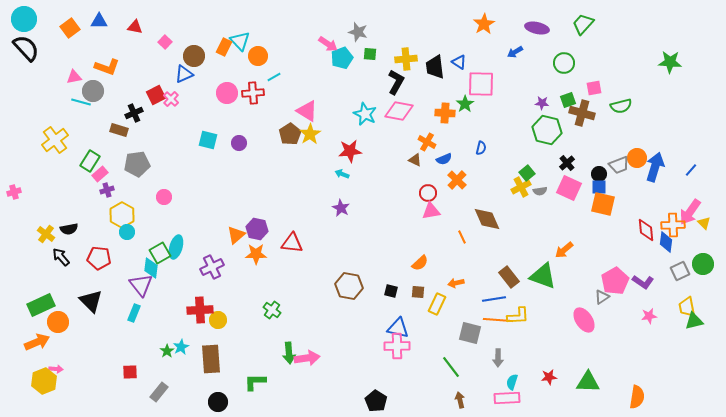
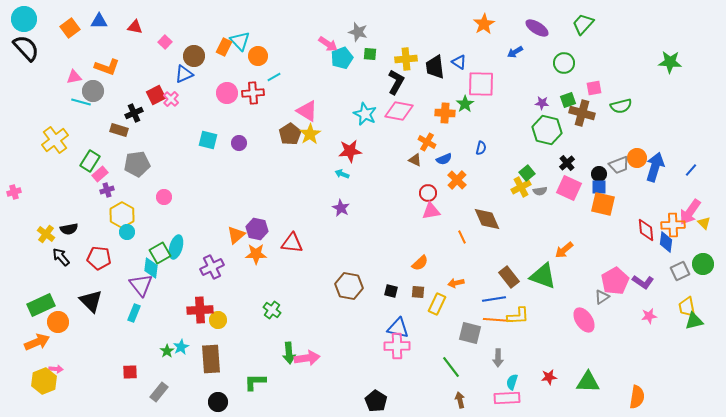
purple ellipse at (537, 28): rotated 20 degrees clockwise
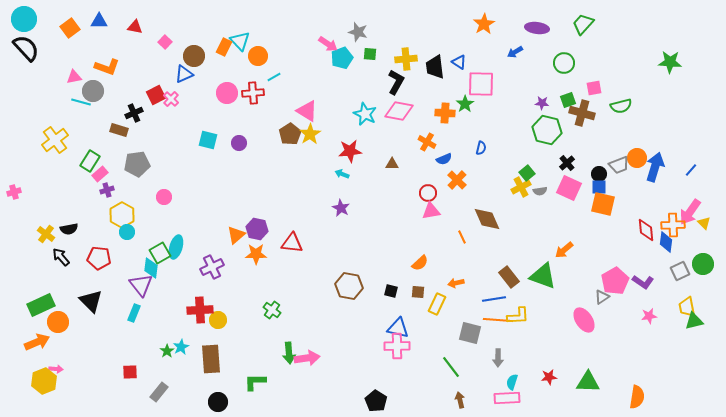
purple ellipse at (537, 28): rotated 25 degrees counterclockwise
brown triangle at (415, 160): moved 23 px left, 4 px down; rotated 24 degrees counterclockwise
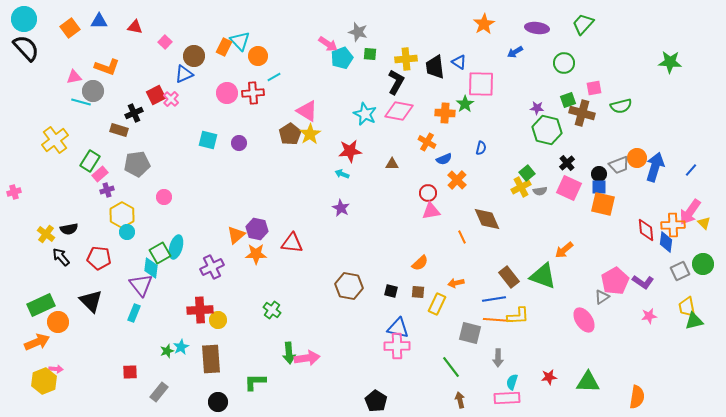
purple star at (542, 103): moved 5 px left, 5 px down
green star at (167, 351): rotated 16 degrees clockwise
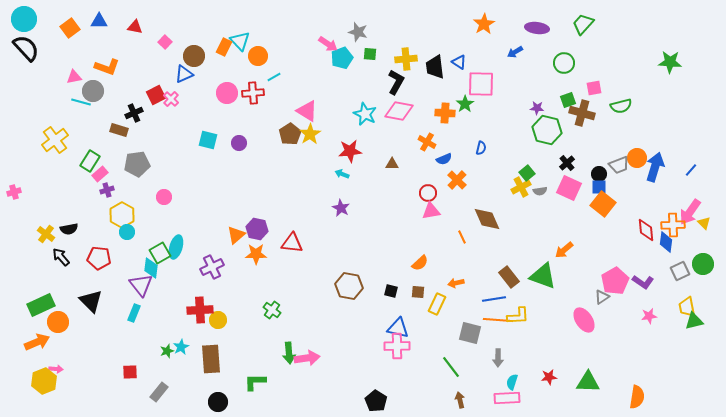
orange square at (603, 204): rotated 25 degrees clockwise
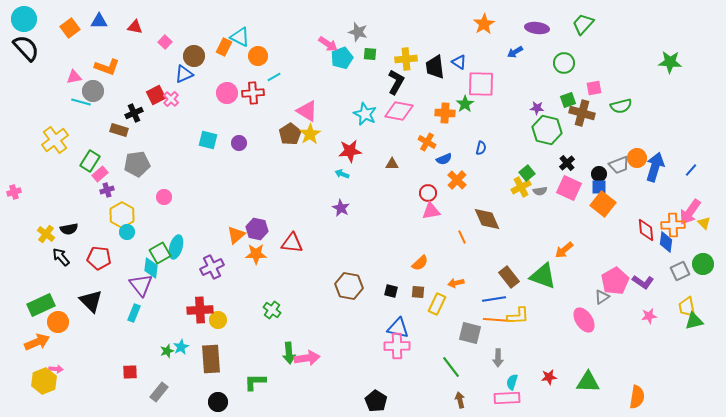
cyan triangle at (240, 41): moved 4 px up; rotated 20 degrees counterclockwise
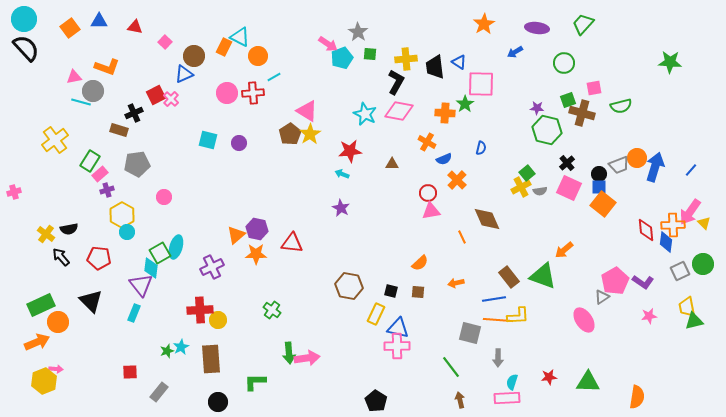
gray star at (358, 32): rotated 18 degrees clockwise
yellow rectangle at (437, 304): moved 61 px left, 10 px down
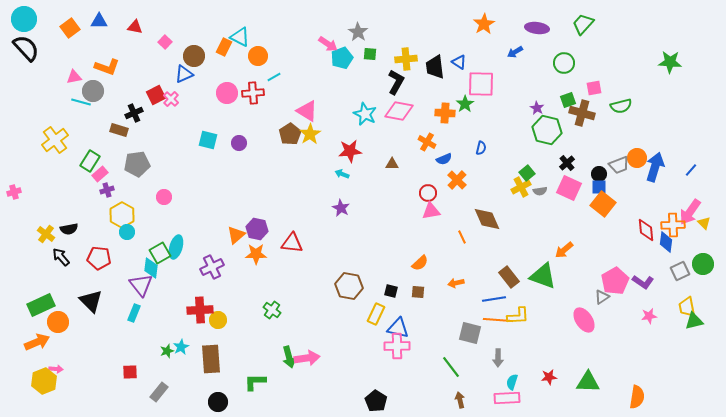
purple star at (537, 108): rotated 24 degrees clockwise
green arrow at (289, 353): moved 4 px down; rotated 10 degrees counterclockwise
